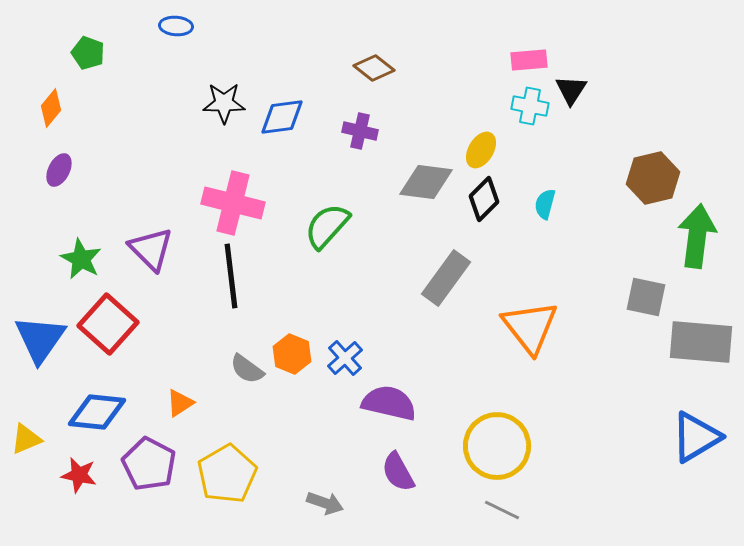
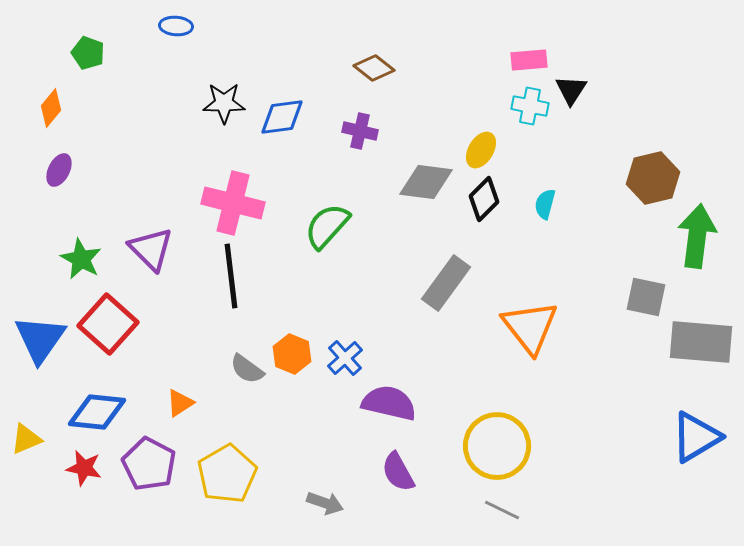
gray rectangle at (446, 278): moved 5 px down
red star at (79, 475): moved 5 px right, 7 px up
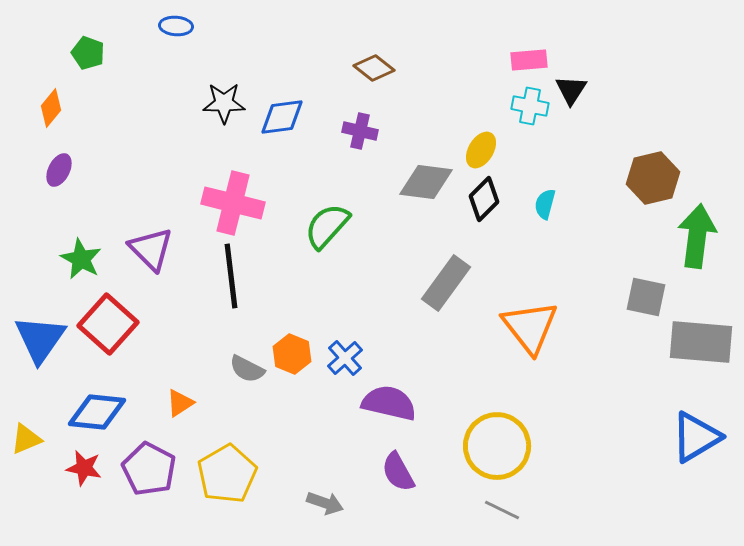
gray semicircle at (247, 369): rotated 9 degrees counterclockwise
purple pentagon at (149, 464): moved 5 px down
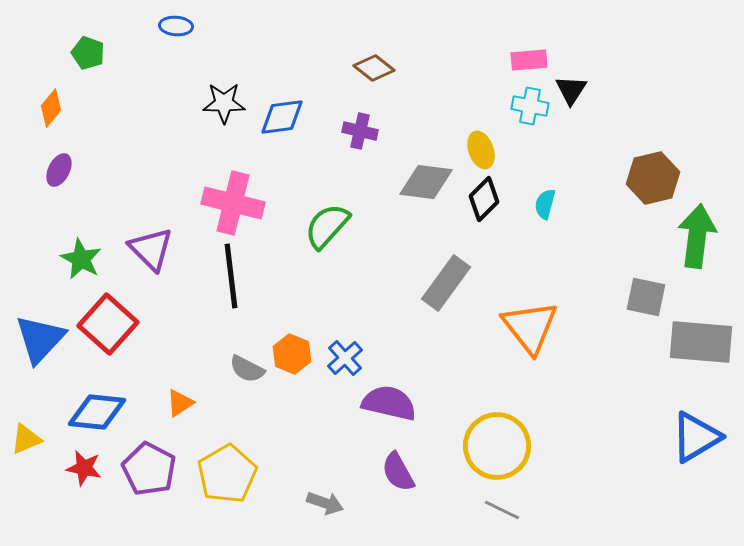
yellow ellipse at (481, 150): rotated 51 degrees counterclockwise
blue triangle at (40, 339): rotated 8 degrees clockwise
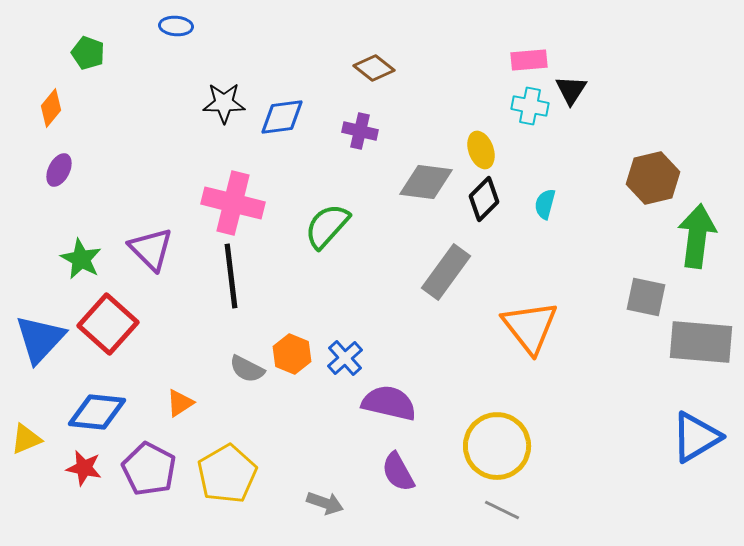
gray rectangle at (446, 283): moved 11 px up
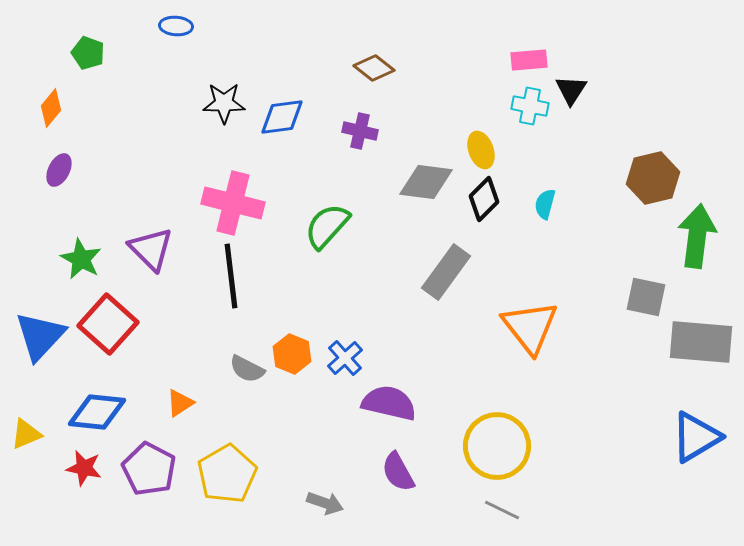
blue triangle at (40, 339): moved 3 px up
yellow triangle at (26, 439): moved 5 px up
